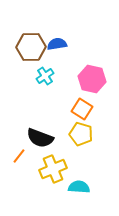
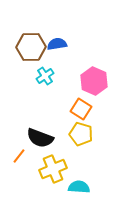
pink hexagon: moved 2 px right, 2 px down; rotated 12 degrees clockwise
orange square: moved 1 px left
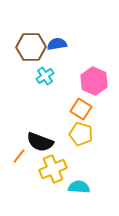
black semicircle: moved 4 px down
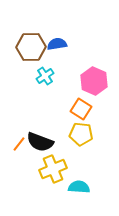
yellow pentagon: rotated 10 degrees counterclockwise
orange line: moved 12 px up
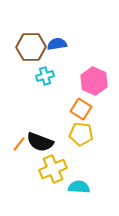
cyan cross: rotated 18 degrees clockwise
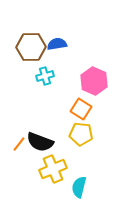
cyan semicircle: rotated 80 degrees counterclockwise
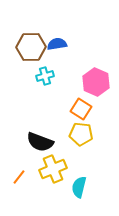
pink hexagon: moved 2 px right, 1 px down
orange line: moved 33 px down
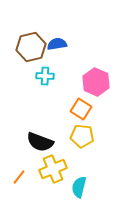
brown hexagon: rotated 12 degrees counterclockwise
cyan cross: rotated 18 degrees clockwise
yellow pentagon: moved 1 px right, 2 px down
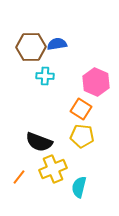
brown hexagon: rotated 12 degrees clockwise
black semicircle: moved 1 px left
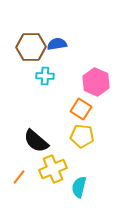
black semicircle: moved 3 px left, 1 px up; rotated 20 degrees clockwise
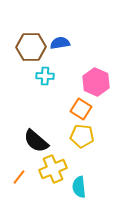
blue semicircle: moved 3 px right, 1 px up
cyan semicircle: rotated 20 degrees counterclockwise
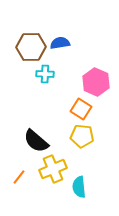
cyan cross: moved 2 px up
